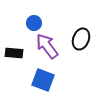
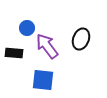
blue circle: moved 7 px left, 5 px down
blue square: rotated 15 degrees counterclockwise
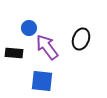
blue circle: moved 2 px right
purple arrow: moved 1 px down
blue square: moved 1 px left, 1 px down
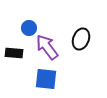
blue square: moved 4 px right, 2 px up
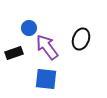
black rectangle: rotated 24 degrees counterclockwise
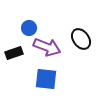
black ellipse: rotated 55 degrees counterclockwise
purple arrow: rotated 148 degrees clockwise
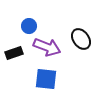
blue circle: moved 2 px up
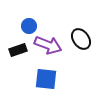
purple arrow: moved 1 px right, 2 px up
black rectangle: moved 4 px right, 3 px up
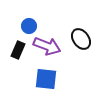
purple arrow: moved 1 px left, 1 px down
black rectangle: rotated 48 degrees counterclockwise
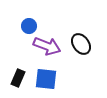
black ellipse: moved 5 px down
black rectangle: moved 28 px down
